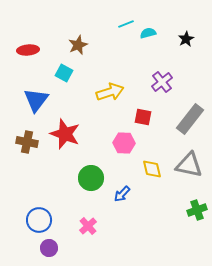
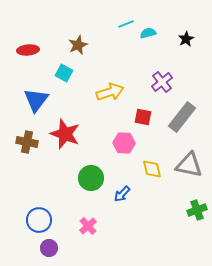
gray rectangle: moved 8 px left, 2 px up
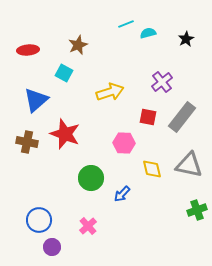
blue triangle: rotated 12 degrees clockwise
red square: moved 5 px right
purple circle: moved 3 px right, 1 px up
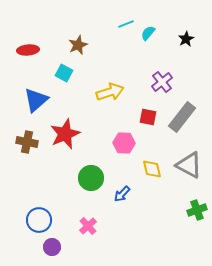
cyan semicircle: rotated 35 degrees counterclockwise
red star: rotated 28 degrees clockwise
gray triangle: rotated 16 degrees clockwise
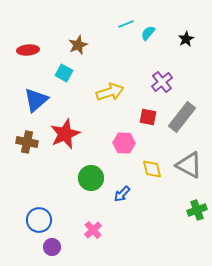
pink cross: moved 5 px right, 4 px down
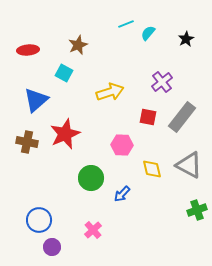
pink hexagon: moved 2 px left, 2 px down
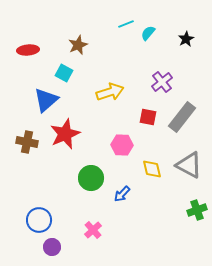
blue triangle: moved 10 px right
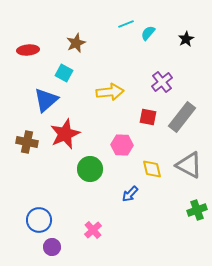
brown star: moved 2 px left, 2 px up
yellow arrow: rotated 12 degrees clockwise
green circle: moved 1 px left, 9 px up
blue arrow: moved 8 px right
